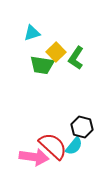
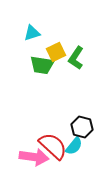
yellow square: rotated 18 degrees clockwise
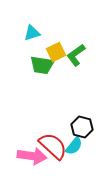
green L-shape: moved 3 px up; rotated 20 degrees clockwise
pink arrow: moved 2 px left, 1 px up
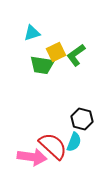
black hexagon: moved 8 px up
cyan semicircle: moved 4 px up; rotated 18 degrees counterclockwise
pink arrow: moved 1 px down
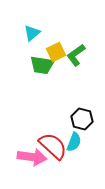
cyan triangle: rotated 24 degrees counterclockwise
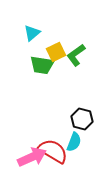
red semicircle: moved 5 px down; rotated 12 degrees counterclockwise
pink arrow: rotated 32 degrees counterclockwise
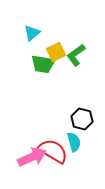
green trapezoid: moved 1 px right, 1 px up
cyan semicircle: rotated 36 degrees counterclockwise
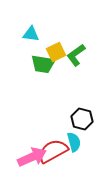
cyan triangle: moved 1 px left, 1 px down; rotated 48 degrees clockwise
red semicircle: rotated 60 degrees counterclockwise
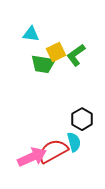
black hexagon: rotated 15 degrees clockwise
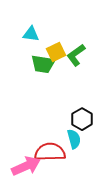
cyan semicircle: moved 3 px up
red semicircle: moved 3 px left, 1 px down; rotated 28 degrees clockwise
pink arrow: moved 6 px left, 9 px down
